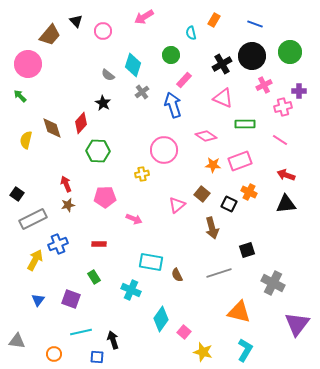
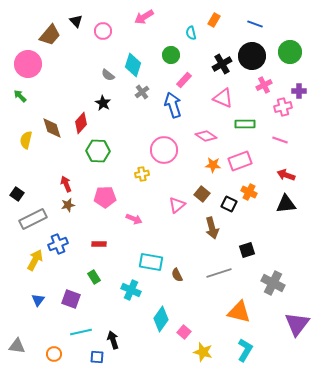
pink line at (280, 140): rotated 14 degrees counterclockwise
gray triangle at (17, 341): moved 5 px down
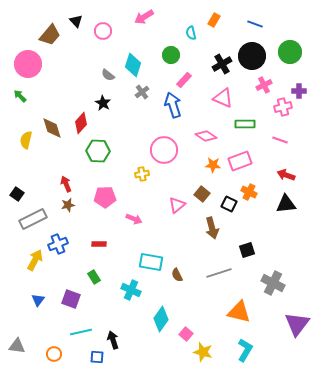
pink square at (184, 332): moved 2 px right, 2 px down
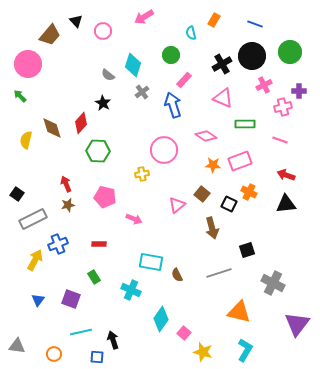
pink pentagon at (105, 197): rotated 15 degrees clockwise
pink square at (186, 334): moved 2 px left, 1 px up
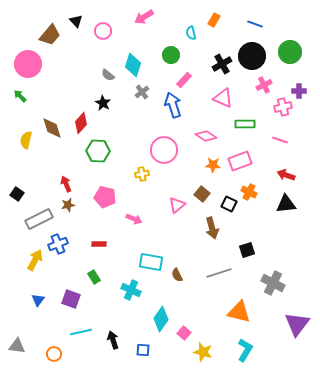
gray rectangle at (33, 219): moved 6 px right
blue square at (97, 357): moved 46 px right, 7 px up
